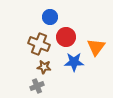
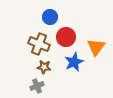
blue star: rotated 24 degrees counterclockwise
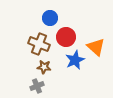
blue circle: moved 1 px down
orange triangle: rotated 24 degrees counterclockwise
blue star: moved 1 px right, 2 px up
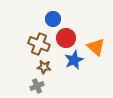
blue circle: moved 3 px right, 1 px down
red circle: moved 1 px down
blue star: moved 1 px left
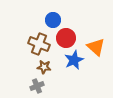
blue circle: moved 1 px down
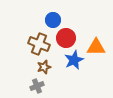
orange triangle: rotated 42 degrees counterclockwise
brown star: rotated 24 degrees counterclockwise
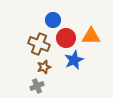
orange triangle: moved 5 px left, 11 px up
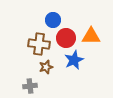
brown cross: rotated 15 degrees counterclockwise
brown star: moved 2 px right
gray cross: moved 7 px left; rotated 16 degrees clockwise
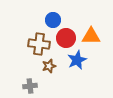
blue star: moved 3 px right
brown star: moved 3 px right, 1 px up
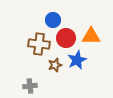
brown star: moved 6 px right, 1 px up
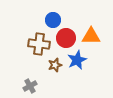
gray cross: rotated 24 degrees counterclockwise
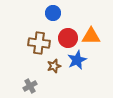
blue circle: moved 7 px up
red circle: moved 2 px right
brown cross: moved 1 px up
brown star: moved 1 px left, 1 px down
